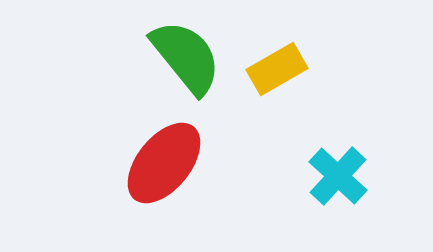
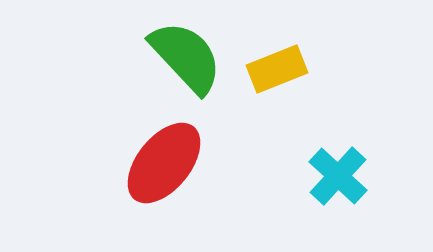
green semicircle: rotated 4 degrees counterclockwise
yellow rectangle: rotated 8 degrees clockwise
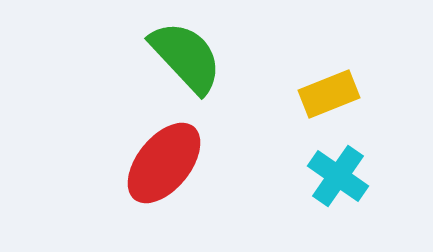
yellow rectangle: moved 52 px right, 25 px down
cyan cross: rotated 8 degrees counterclockwise
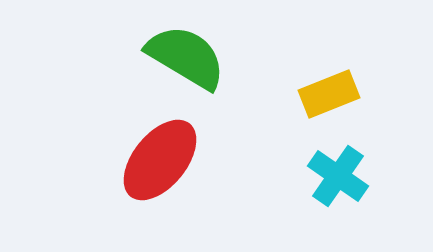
green semicircle: rotated 16 degrees counterclockwise
red ellipse: moved 4 px left, 3 px up
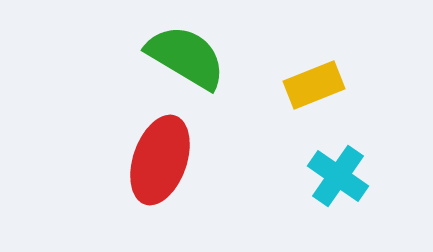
yellow rectangle: moved 15 px left, 9 px up
red ellipse: rotated 20 degrees counterclockwise
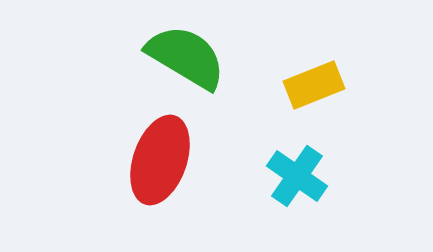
cyan cross: moved 41 px left
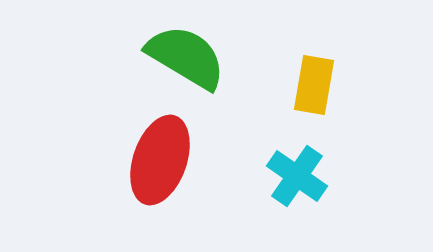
yellow rectangle: rotated 58 degrees counterclockwise
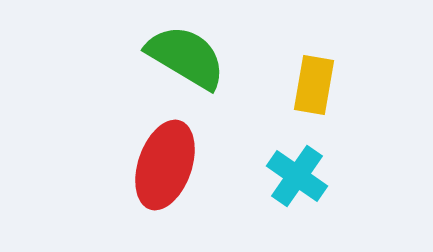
red ellipse: moved 5 px right, 5 px down
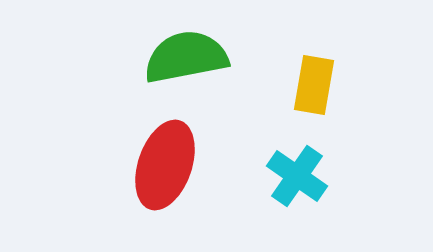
green semicircle: rotated 42 degrees counterclockwise
